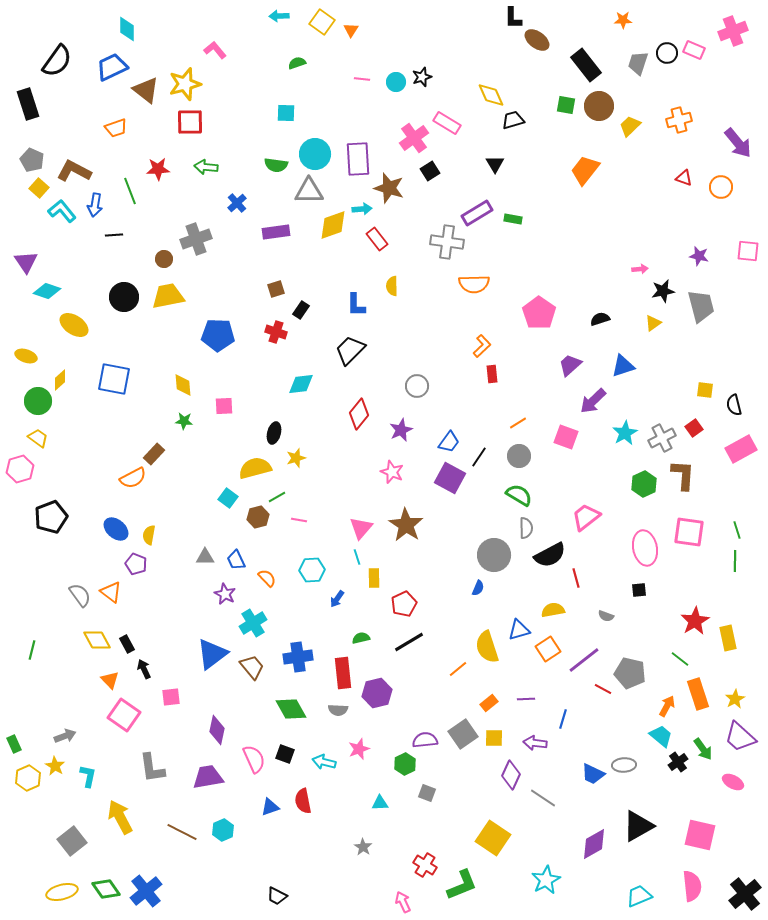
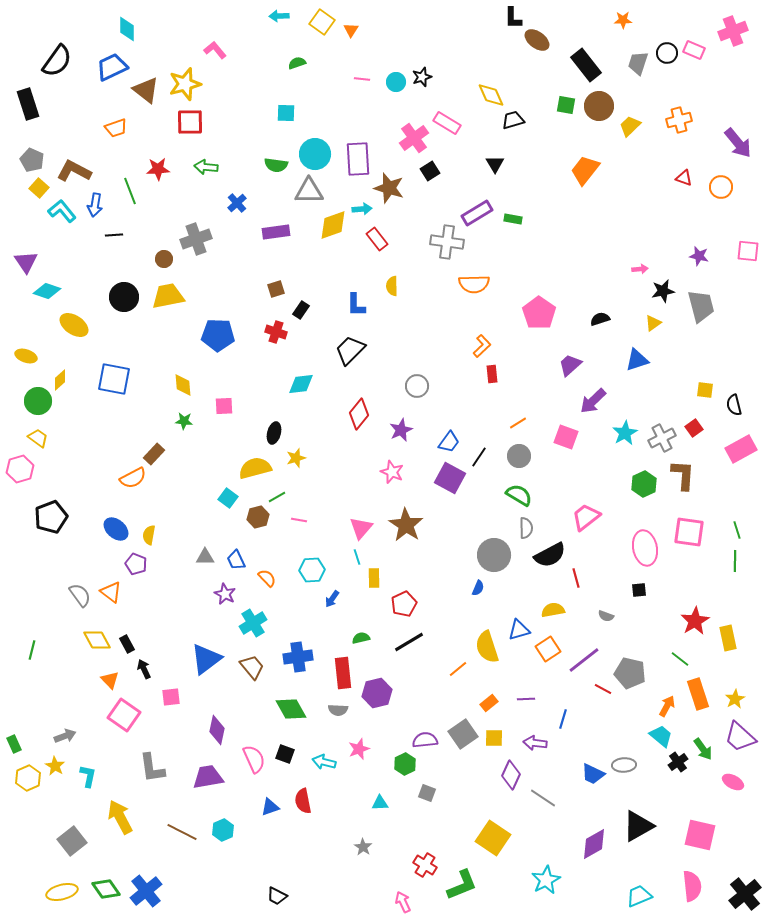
blue triangle at (623, 366): moved 14 px right, 6 px up
blue arrow at (337, 599): moved 5 px left
blue triangle at (212, 654): moved 6 px left, 5 px down
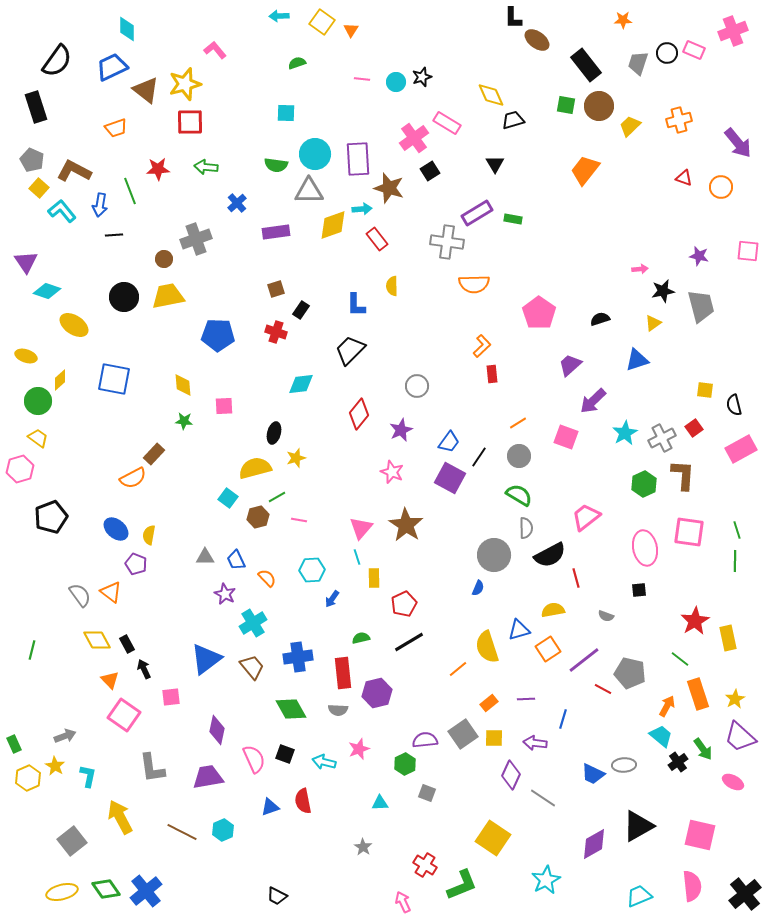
black rectangle at (28, 104): moved 8 px right, 3 px down
blue arrow at (95, 205): moved 5 px right
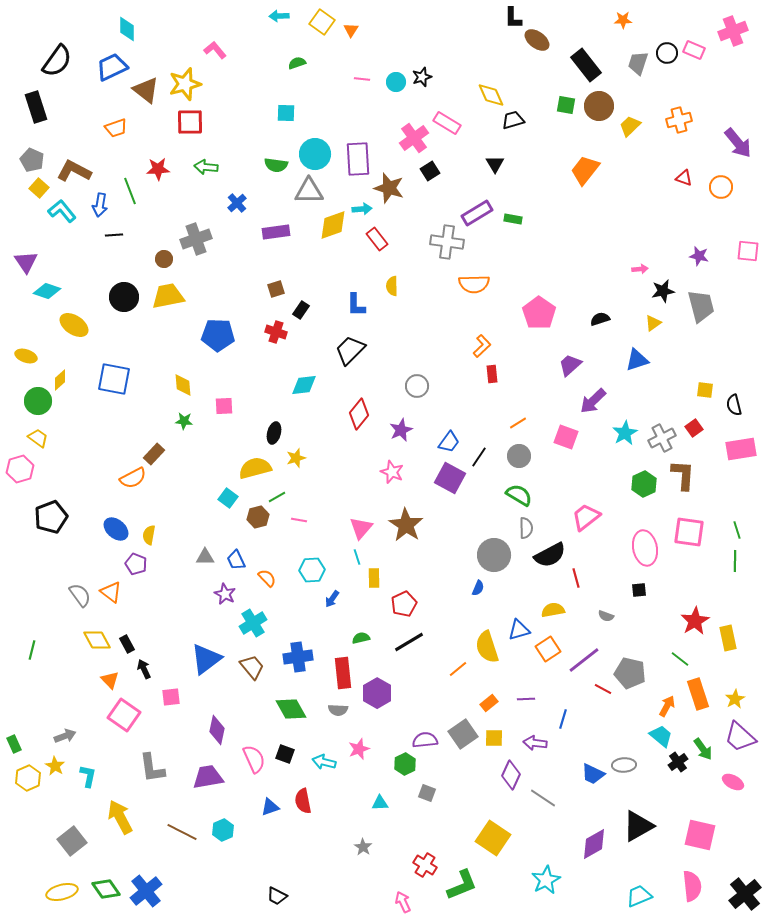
cyan diamond at (301, 384): moved 3 px right, 1 px down
pink rectangle at (741, 449): rotated 20 degrees clockwise
purple hexagon at (377, 693): rotated 16 degrees counterclockwise
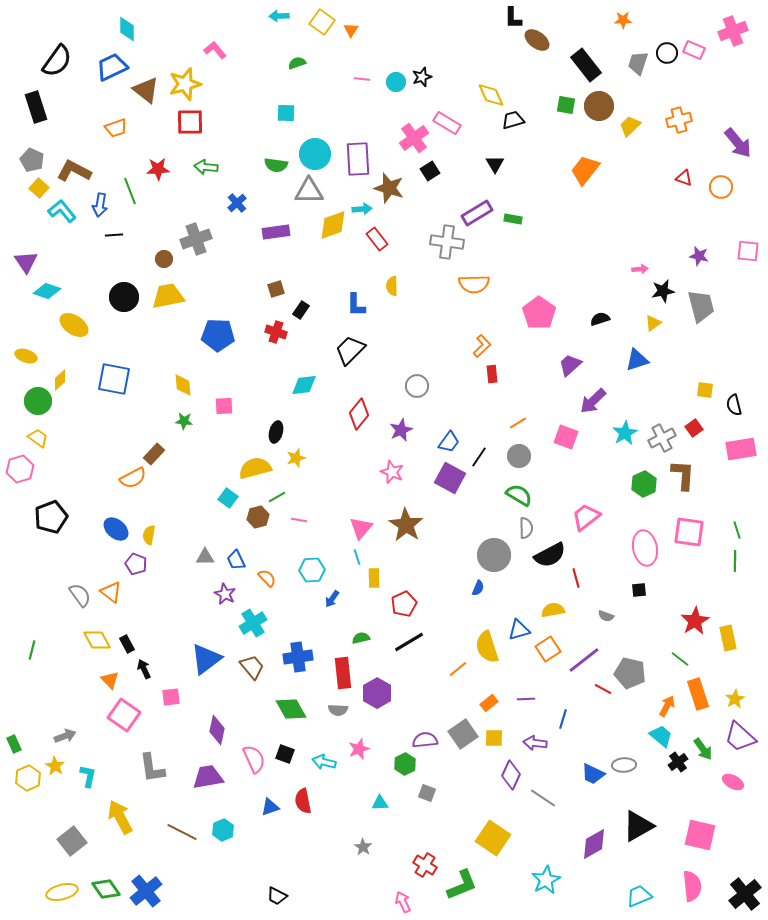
black ellipse at (274, 433): moved 2 px right, 1 px up
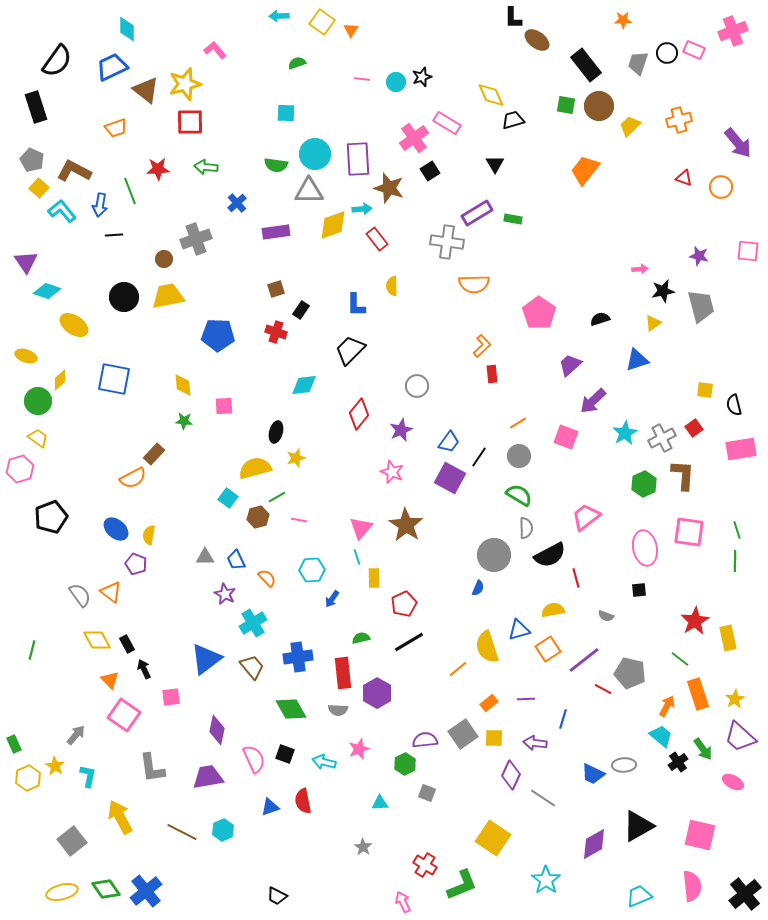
gray arrow at (65, 736): moved 11 px right, 1 px up; rotated 30 degrees counterclockwise
cyan star at (546, 880): rotated 8 degrees counterclockwise
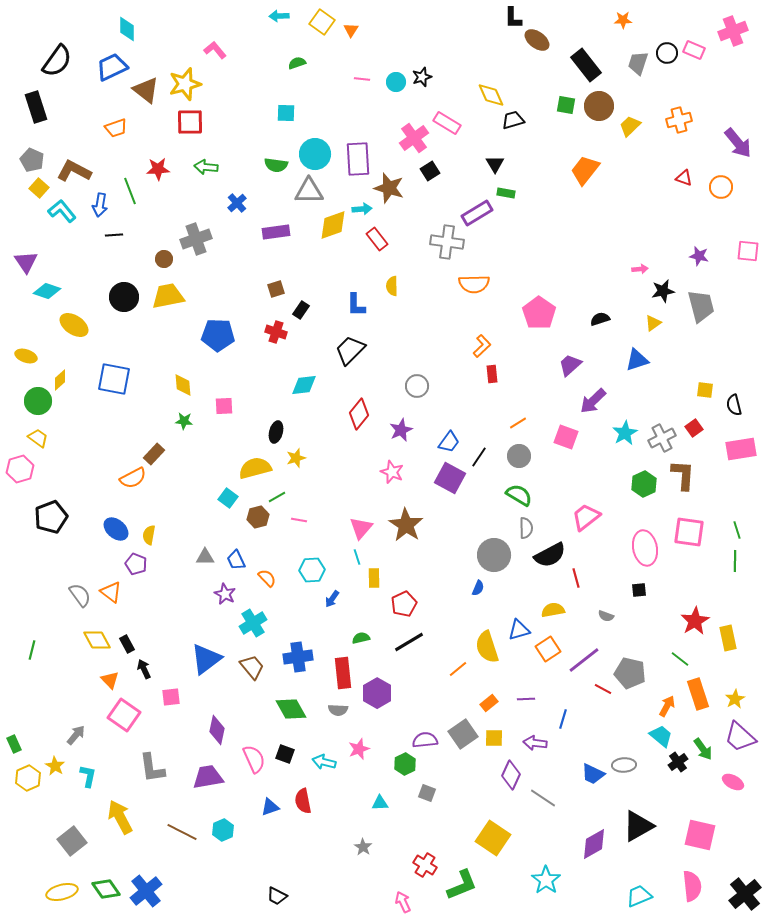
green rectangle at (513, 219): moved 7 px left, 26 px up
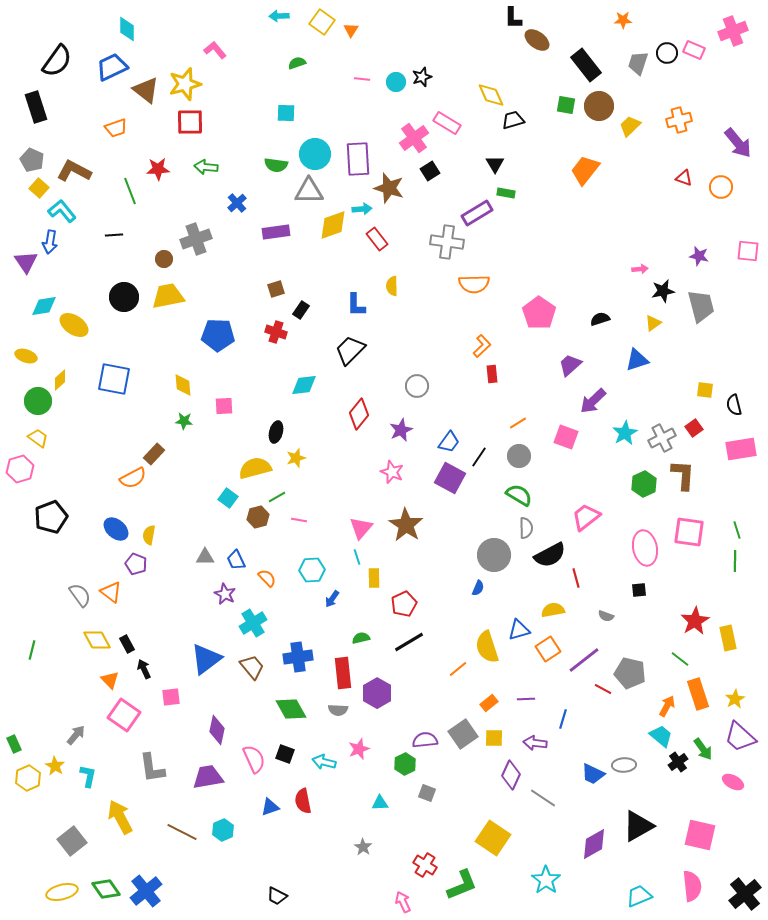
blue arrow at (100, 205): moved 50 px left, 37 px down
cyan diamond at (47, 291): moved 3 px left, 15 px down; rotated 28 degrees counterclockwise
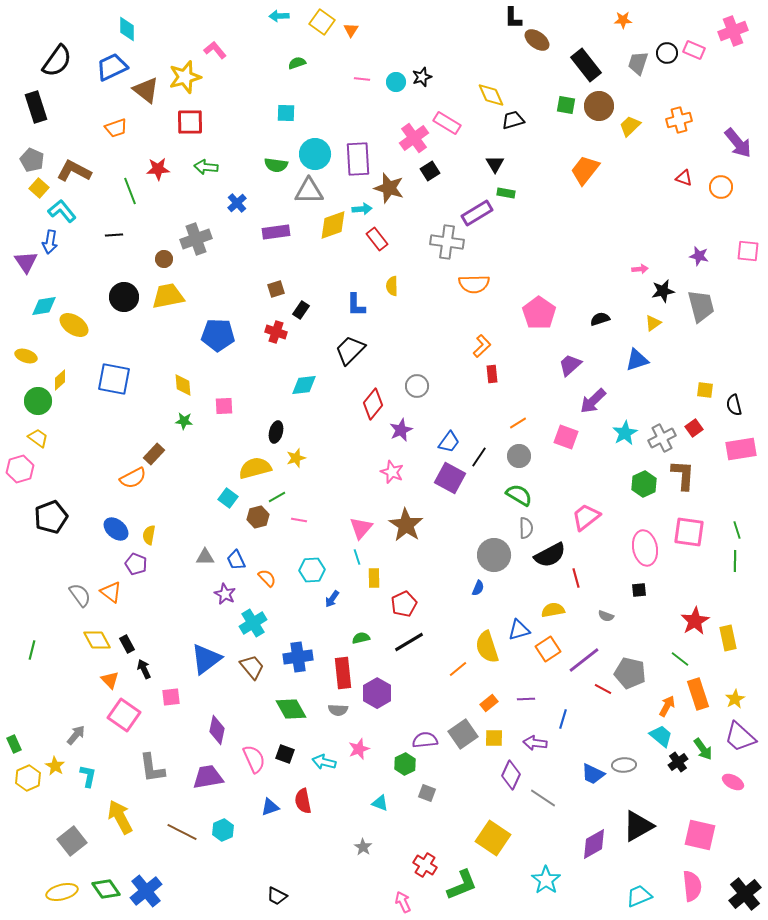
yellow star at (185, 84): moved 7 px up
red diamond at (359, 414): moved 14 px right, 10 px up
cyan triangle at (380, 803): rotated 24 degrees clockwise
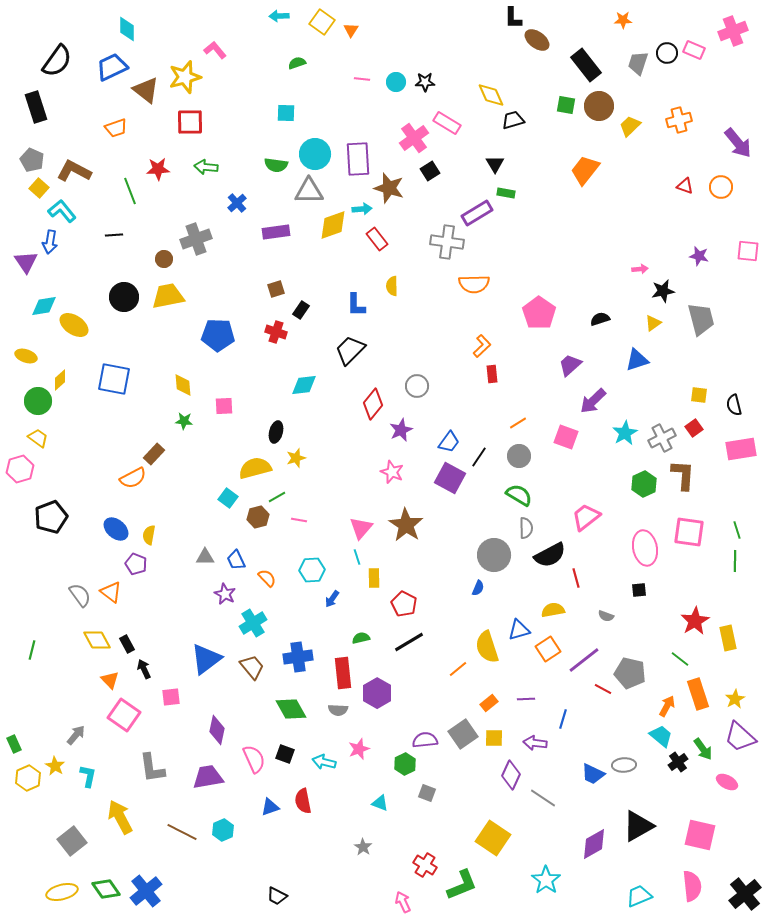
black star at (422, 77): moved 3 px right, 5 px down; rotated 18 degrees clockwise
red triangle at (684, 178): moved 1 px right, 8 px down
gray trapezoid at (701, 306): moved 13 px down
yellow square at (705, 390): moved 6 px left, 5 px down
red pentagon at (404, 604): rotated 20 degrees counterclockwise
pink ellipse at (733, 782): moved 6 px left
